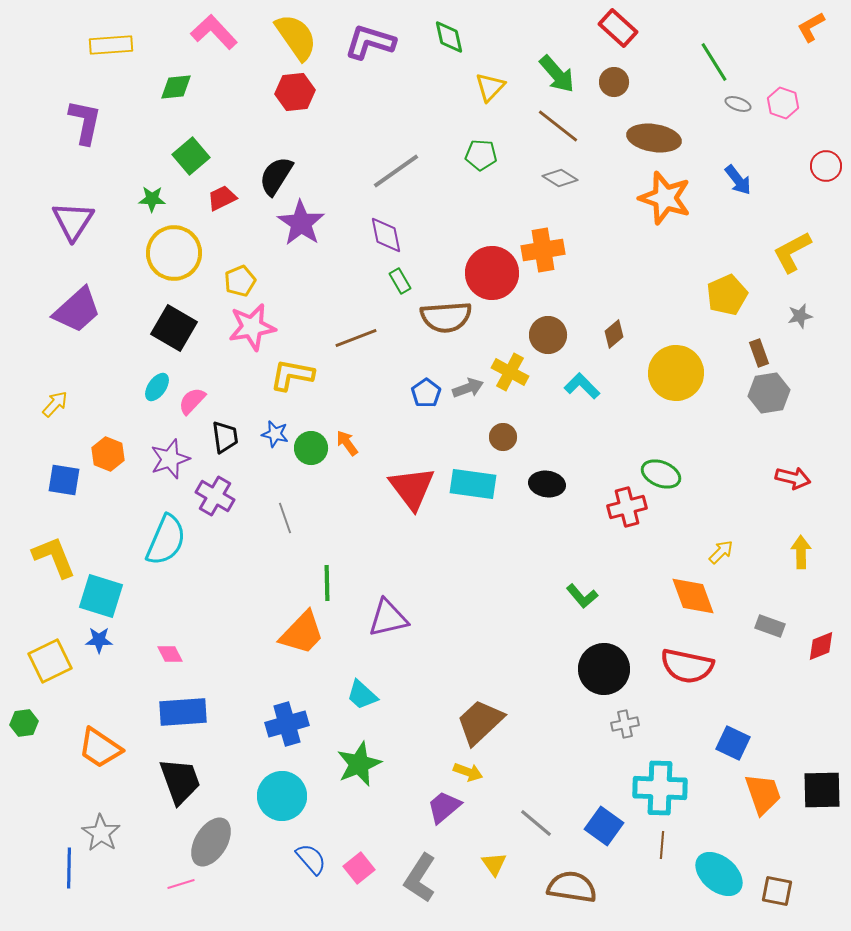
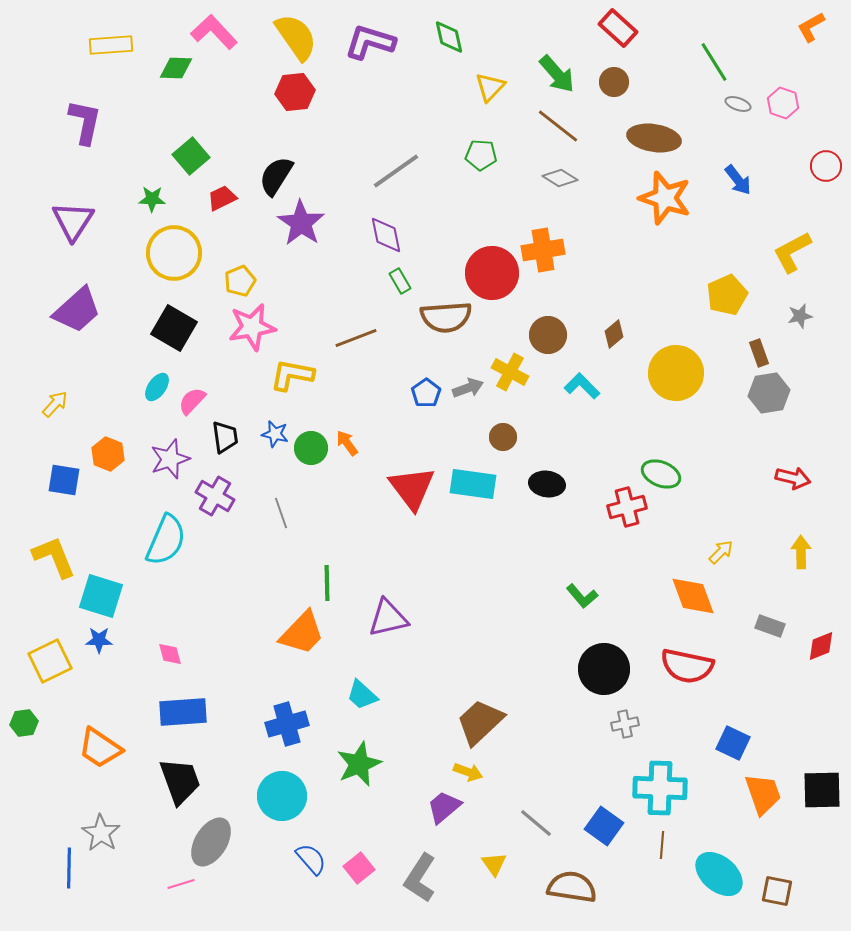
green diamond at (176, 87): moved 19 px up; rotated 8 degrees clockwise
gray line at (285, 518): moved 4 px left, 5 px up
pink diamond at (170, 654): rotated 12 degrees clockwise
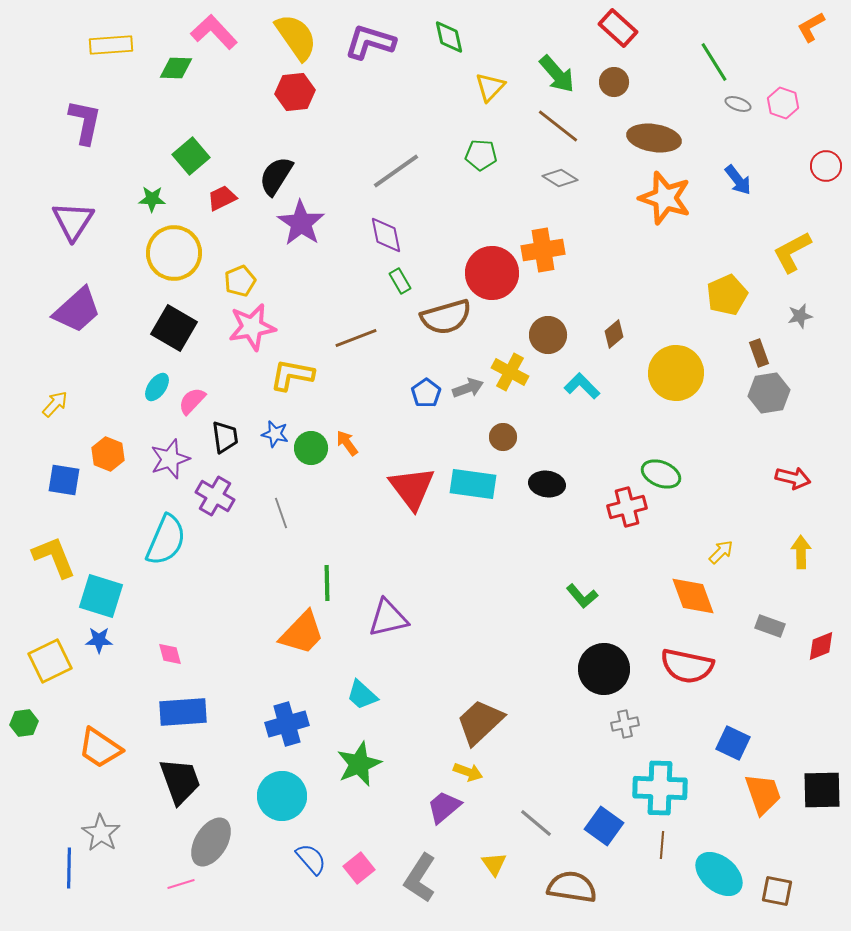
brown semicircle at (446, 317): rotated 12 degrees counterclockwise
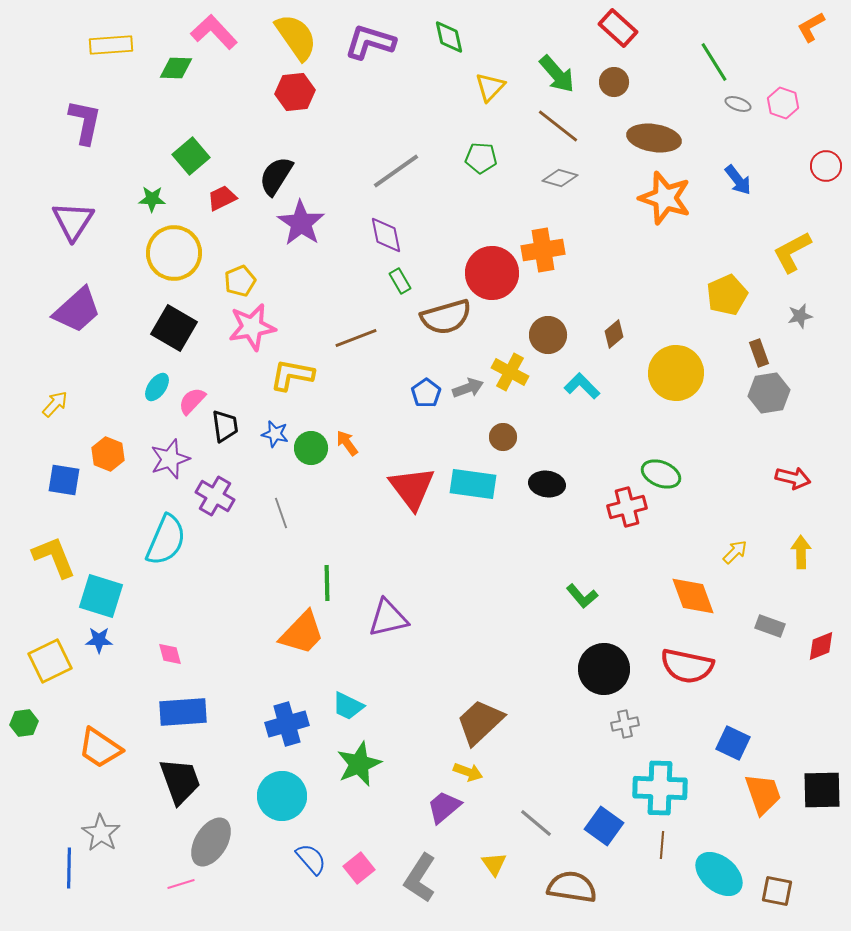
green pentagon at (481, 155): moved 3 px down
gray diamond at (560, 178): rotated 16 degrees counterclockwise
black trapezoid at (225, 437): moved 11 px up
yellow arrow at (721, 552): moved 14 px right
cyan trapezoid at (362, 695): moved 14 px left, 11 px down; rotated 16 degrees counterclockwise
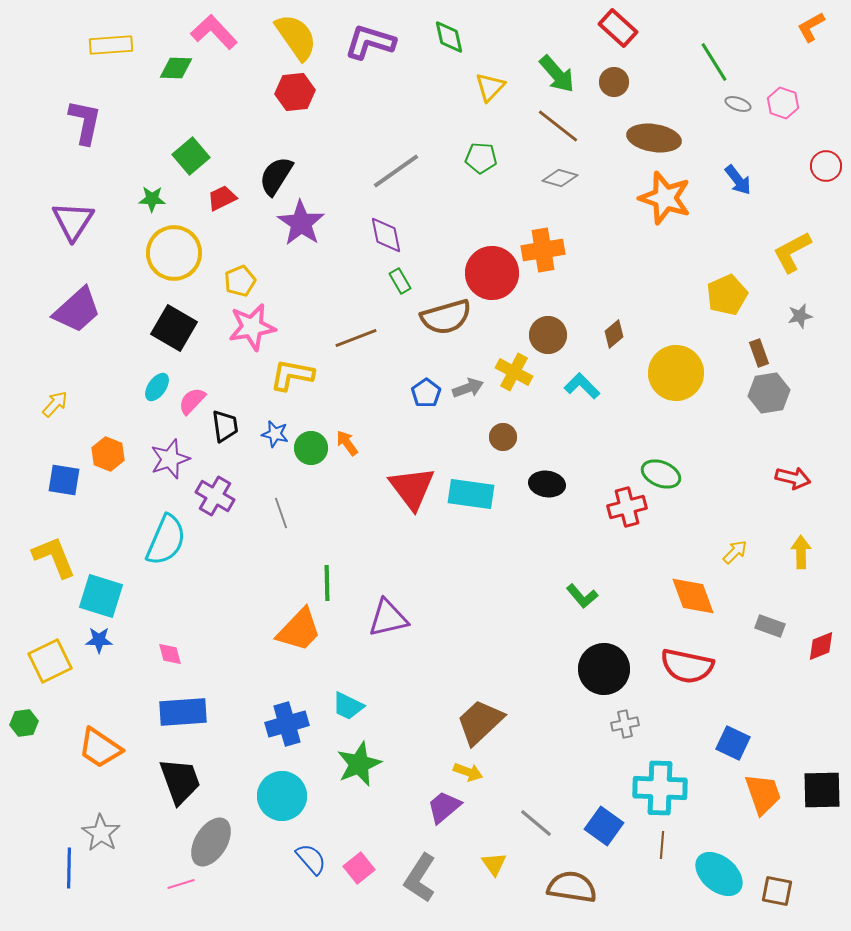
yellow cross at (510, 372): moved 4 px right
cyan rectangle at (473, 484): moved 2 px left, 10 px down
orange trapezoid at (302, 633): moved 3 px left, 3 px up
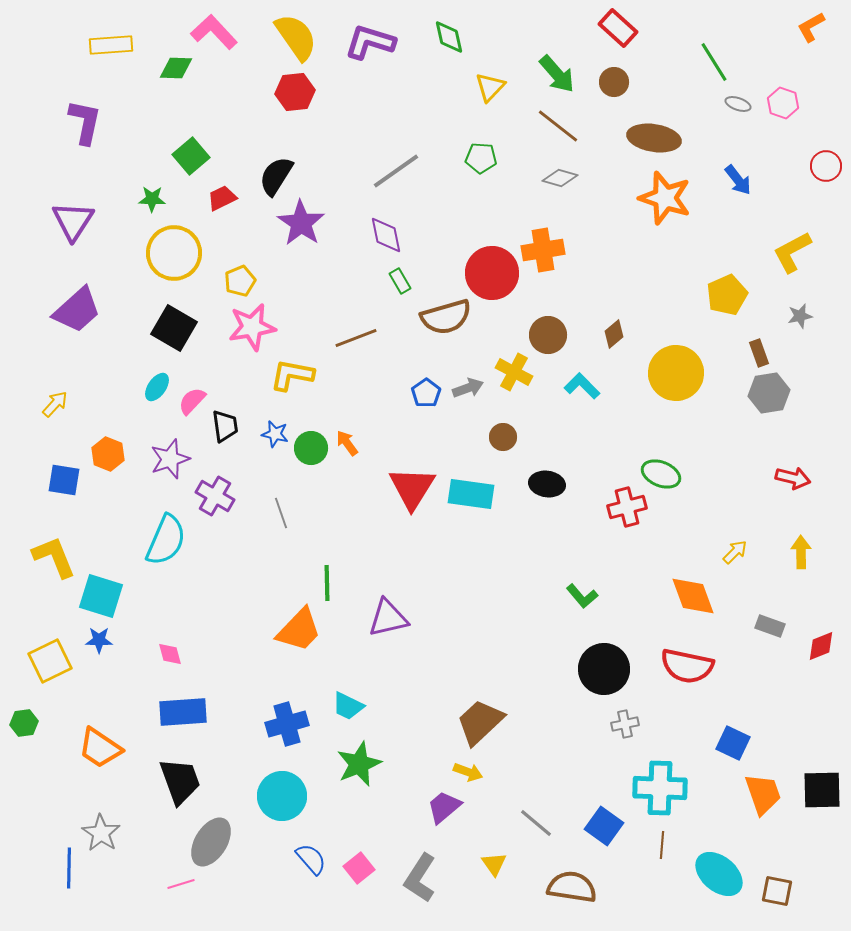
red triangle at (412, 488): rotated 9 degrees clockwise
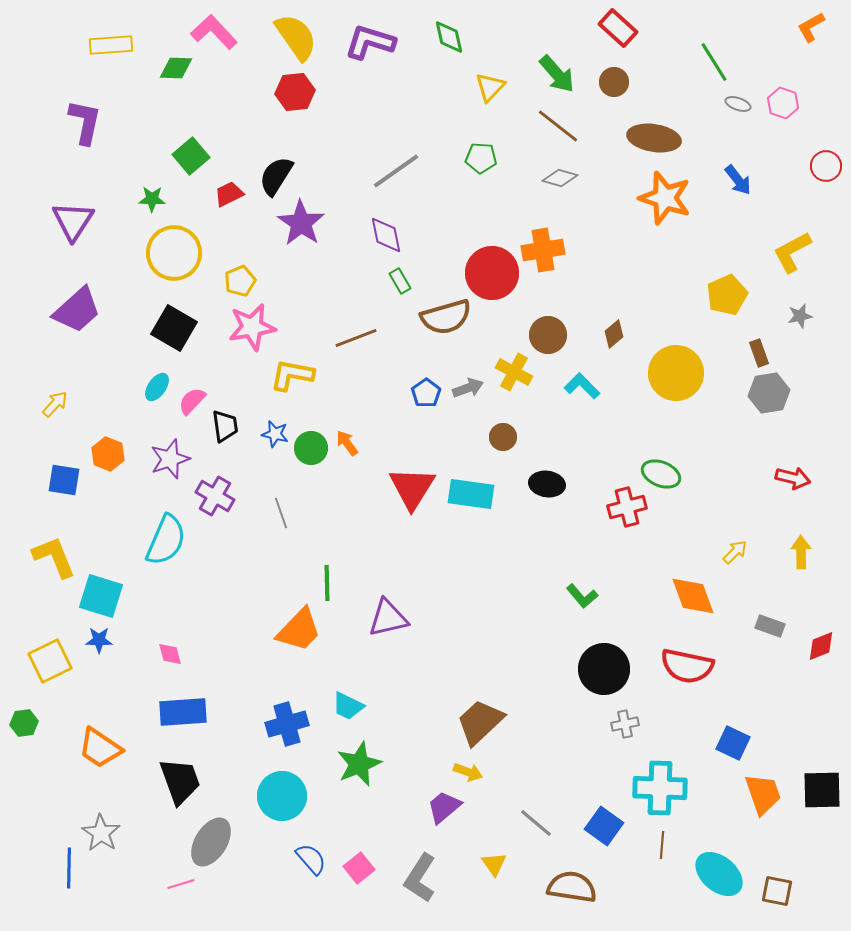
red trapezoid at (222, 198): moved 7 px right, 4 px up
